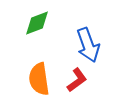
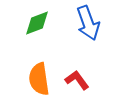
blue arrow: moved 22 px up
red L-shape: rotated 90 degrees counterclockwise
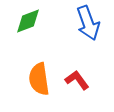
green diamond: moved 9 px left, 2 px up
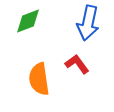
blue arrow: rotated 32 degrees clockwise
red L-shape: moved 16 px up
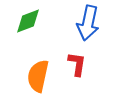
red L-shape: rotated 45 degrees clockwise
orange semicircle: moved 1 px left, 3 px up; rotated 20 degrees clockwise
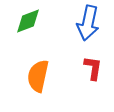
red L-shape: moved 16 px right, 4 px down
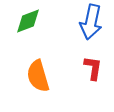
blue arrow: moved 3 px right, 1 px up
orange semicircle: rotated 28 degrees counterclockwise
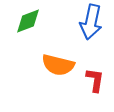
red L-shape: moved 2 px right, 12 px down
orange semicircle: moved 20 px right, 11 px up; rotated 60 degrees counterclockwise
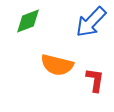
blue arrow: rotated 32 degrees clockwise
orange semicircle: moved 1 px left
